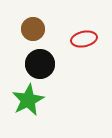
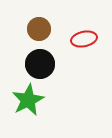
brown circle: moved 6 px right
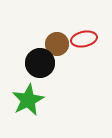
brown circle: moved 18 px right, 15 px down
black circle: moved 1 px up
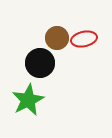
brown circle: moved 6 px up
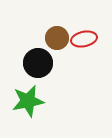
black circle: moved 2 px left
green star: moved 1 px down; rotated 16 degrees clockwise
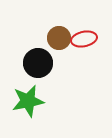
brown circle: moved 2 px right
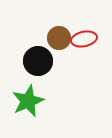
black circle: moved 2 px up
green star: rotated 12 degrees counterclockwise
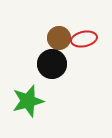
black circle: moved 14 px right, 3 px down
green star: rotated 8 degrees clockwise
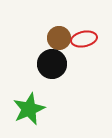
green star: moved 1 px right, 8 px down; rotated 8 degrees counterclockwise
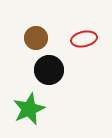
brown circle: moved 23 px left
black circle: moved 3 px left, 6 px down
